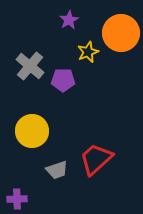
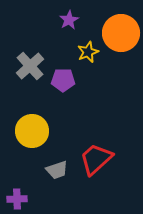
gray cross: rotated 8 degrees clockwise
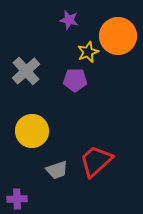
purple star: rotated 30 degrees counterclockwise
orange circle: moved 3 px left, 3 px down
gray cross: moved 4 px left, 5 px down
purple pentagon: moved 12 px right
red trapezoid: moved 2 px down
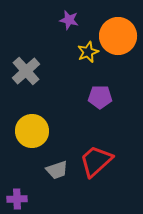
purple pentagon: moved 25 px right, 17 px down
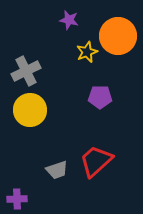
yellow star: moved 1 px left
gray cross: rotated 16 degrees clockwise
yellow circle: moved 2 px left, 21 px up
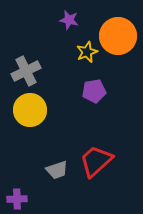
purple pentagon: moved 6 px left, 6 px up; rotated 10 degrees counterclockwise
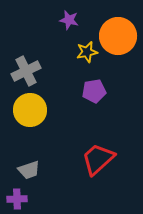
yellow star: rotated 10 degrees clockwise
red trapezoid: moved 2 px right, 2 px up
gray trapezoid: moved 28 px left
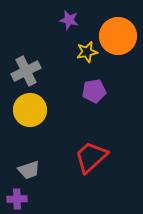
red trapezoid: moved 7 px left, 2 px up
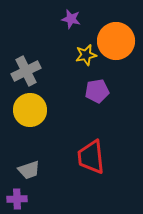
purple star: moved 2 px right, 1 px up
orange circle: moved 2 px left, 5 px down
yellow star: moved 1 px left, 3 px down
purple pentagon: moved 3 px right
red trapezoid: rotated 54 degrees counterclockwise
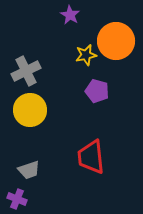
purple star: moved 1 px left, 4 px up; rotated 18 degrees clockwise
purple pentagon: rotated 25 degrees clockwise
purple cross: rotated 24 degrees clockwise
